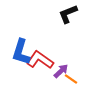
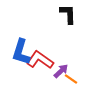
black L-shape: rotated 110 degrees clockwise
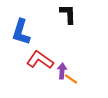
blue L-shape: moved 20 px up
purple arrow: moved 1 px right; rotated 42 degrees counterclockwise
